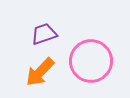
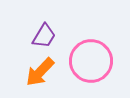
purple trapezoid: moved 2 px down; rotated 140 degrees clockwise
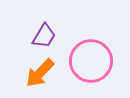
orange arrow: moved 1 px down
